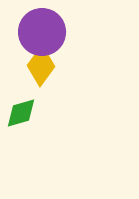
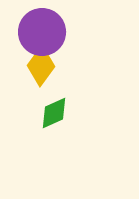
green diamond: moved 33 px right; rotated 8 degrees counterclockwise
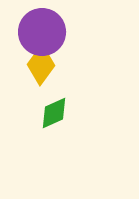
yellow diamond: moved 1 px up
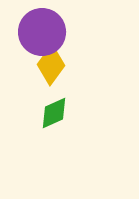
yellow diamond: moved 10 px right
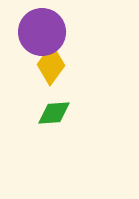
green diamond: rotated 20 degrees clockwise
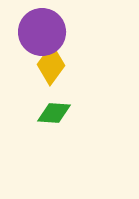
green diamond: rotated 8 degrees clockwise
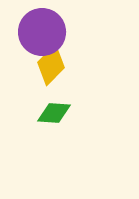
yellow diamond: rotated 9 degrees clockwise
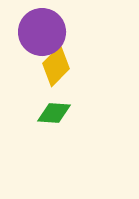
yellow diamond: moved 5 px right, 1 px down
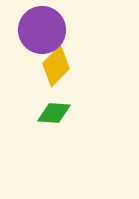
purple circle: moved 2 px up
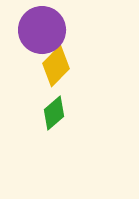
green diamond: rotated 44 degrees counterclockwise
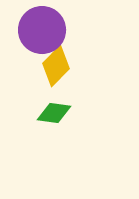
green diamond: rotated 48 degrees clockwise
